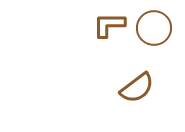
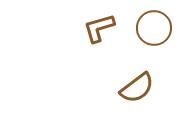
brown L-shape: moved 10 px left, 3 px down; rotated 16 degrees counterclockwise
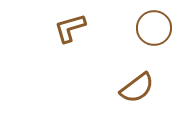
brown L-shape: moved 29 px left
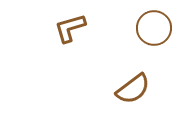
brown semicircle: moved 4 px left, 1 px down
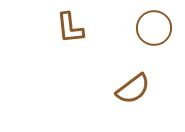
brown L-shape: rotated 80 degrees counterclockwise
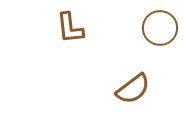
brown circle: moved 6 px right
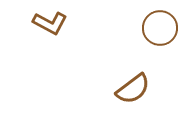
brown L-shape: moved 20 px left, 5 px up; rotated 56 degrees counterclockwise
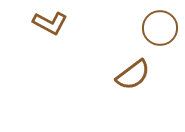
brown semicircle: moved 14 px up
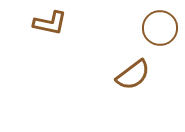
brown L-shape: rotated 16 degrees counterclockwise
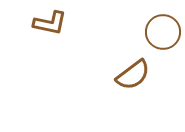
brown circle: moved 3 px right, 4 px down
